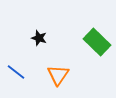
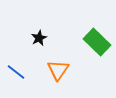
black star: rotated 28 degrees clockwise
orange triangle: moved 5 px up
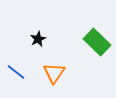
black star: moved 1 px left, 1 px down
orange triangle: moved 4 px left, 3 px down
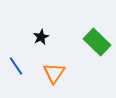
black star: moved 3 px right, 2 px up
blue line: moved 6 px up; rotated 18 degrees clockwise
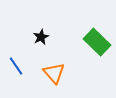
orange triangle: rotated 15 degrees counterclockwise
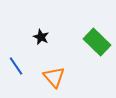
black star: rotated 21 degrees counterclockwise
orange triangle: moved 4 px down
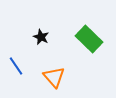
green rectangle: moved 8 px left, 3 px up
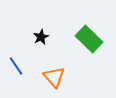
black star: rotated 21 degrees clockwise
